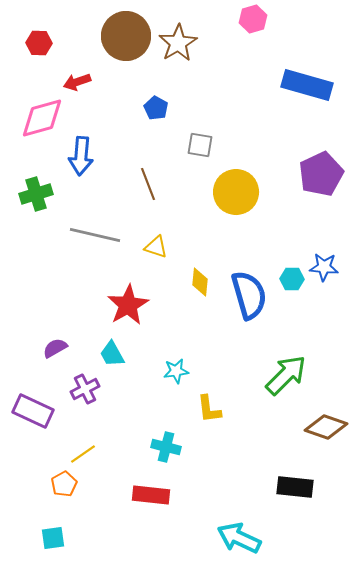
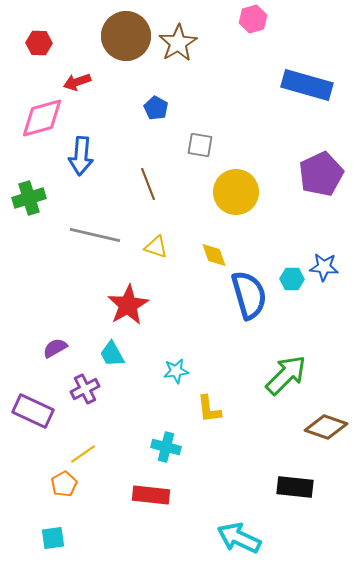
green cross: moved 7 px left, 4 px down
yellow diamond: moved 14 px right, 27 px up; rotated 24 degrees counterclockwise
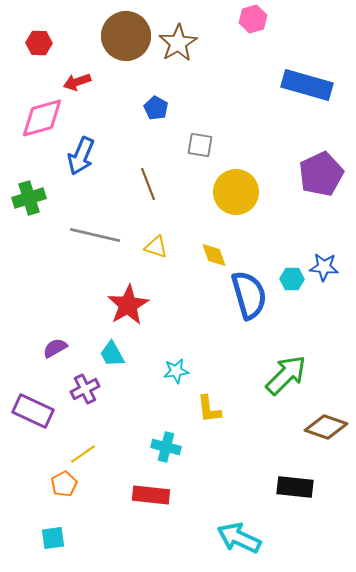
blue arrow: rotated 18 degrees clockwise
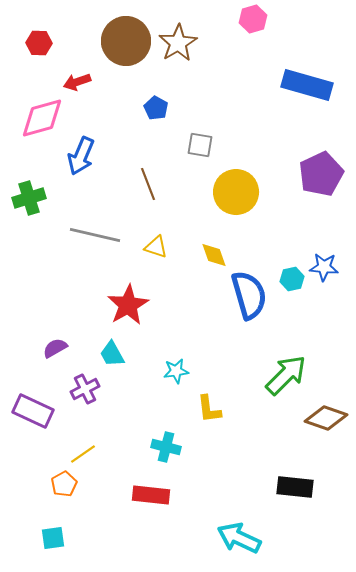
brown circle: moved 5 px down
cyan hexagon: rotated 15 degrees counterclockwise
brown diamond: moved 9 px up
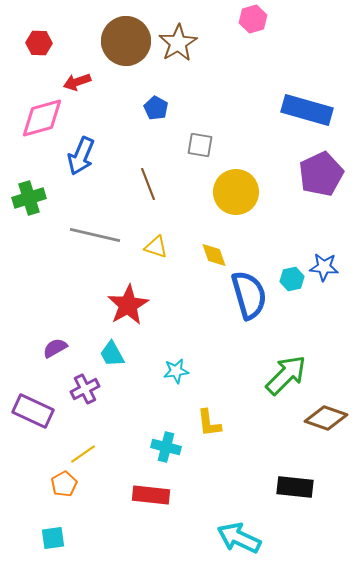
blue rectangle: moved 25 px down
yellow L-shape: moved 14 px down
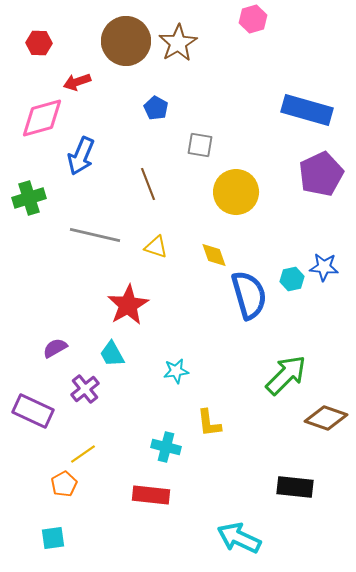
purple cross: rotated 12 degrees counterclockwise
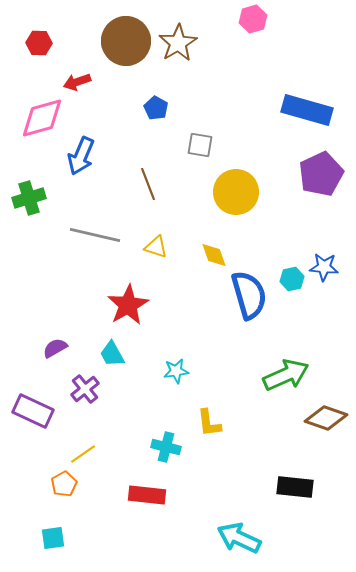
green arrow: rotated 21 degrees clockwise
red rectangle: moved 4 px left
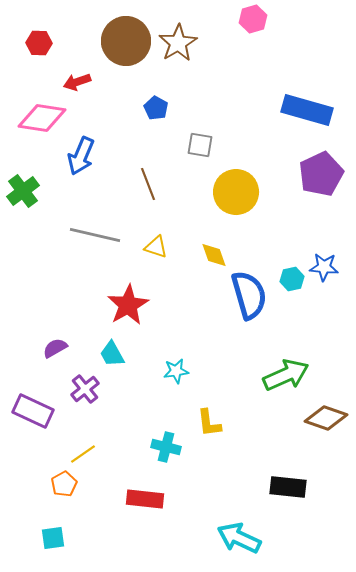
pink diamond: rotated 24 degrees clockwise
green cross: moved 6 px left, 7 px up; rotated 20 degrees counterclockwise
black rectangle: moved 7 px left
red rectangle: moved 2 px left, 4 px down
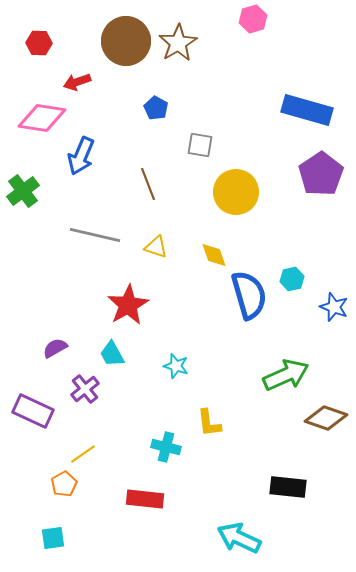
purple pentagon: rotated 9 degrees counterclockwise
blue star: moved 10 px right, 40 px down; rotated 16 degrees clockwise
cyan star: moved 5 px up; rotated 25 degrees clockwise
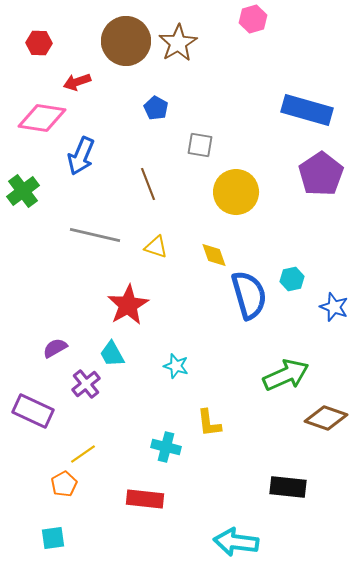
purple cross: moved 1 px right, 5 px up
cyan arrow: moved 3 px left, 4 px down; rotated 18 degrees counterclockwise
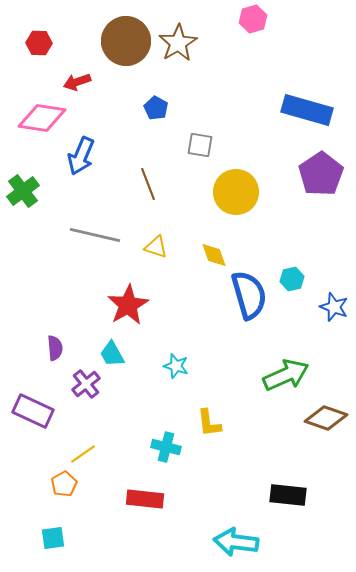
purple semicircle: rotated 115 degrees clockwise
black rectangle: moved 8 px down
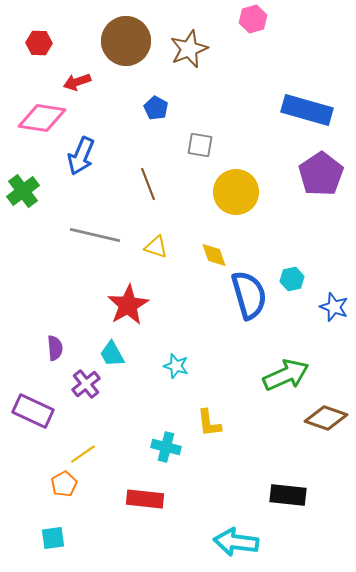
brown star: moved 11 px right, 6 px down; rotated 9 degrees clockwise
